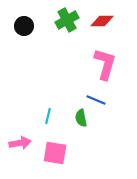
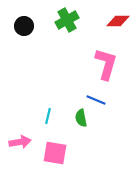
red diamond: moved 16 px right
pink L-shape: moved 1 px right
pink arrow: moved 1 px up
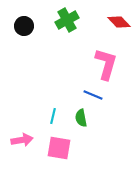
red diamond: moved 1 px right, 1 px down; rotated 45 degrees clockwise
blue line: moved 3 px left, 5 px up
cyan line: moved 5 px right
pink arrow: moved 2 px right, 2 px up
pink square: moved 4 px right, 5 px up
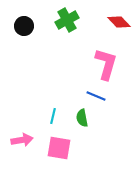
blue line: moved 3 px right, 1 px down
green semicircle: moved 1 px right
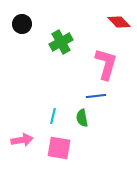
green cross: moved 6 px left, 22 px down
black circle: moved 2 px left, 2 px up
blue line: rotated 30 degrees counterclockwise
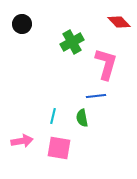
green cross: moved 11 px right
pink arrow: moved 1 px down
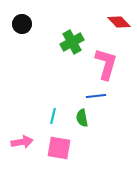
pink arrow: moved 1 px down
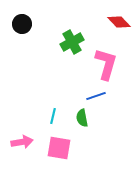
blue line: rotated 12 degrees counterclockwise
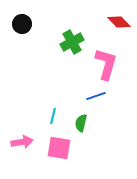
green semicircle: moved 1 px left, 5 px down; rotated 24 degrees clockwise
